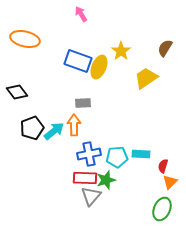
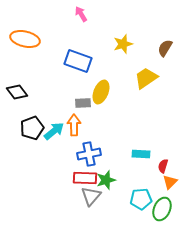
yellow star: moved 2 px right, 7 px up; rotated 18 degrees clockwise
yellow ellipse: moved 2 px right, 25 px down
cyan pentagon: moved 24 px right, 42 px down
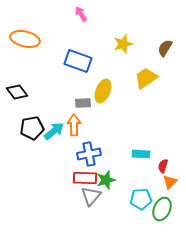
yellow ellipse: moved 2 px right, 1 px up
black pentagon: rotated 10 degrees clockwise
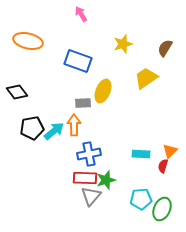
orange ellipse: moved 3 px right, 2 px down
orange triangle: moved 31 px up
